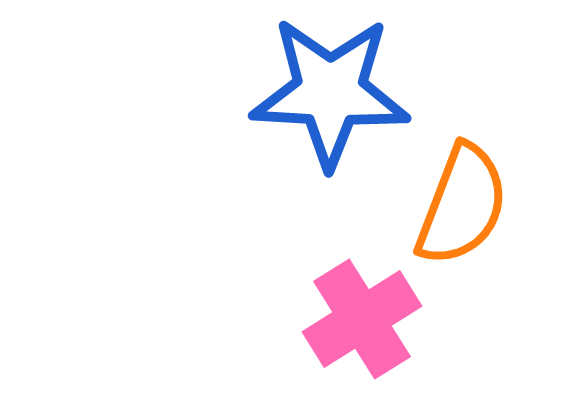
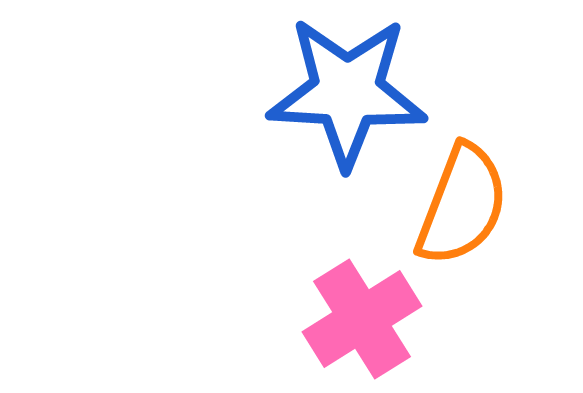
blue star: moved 17 px right
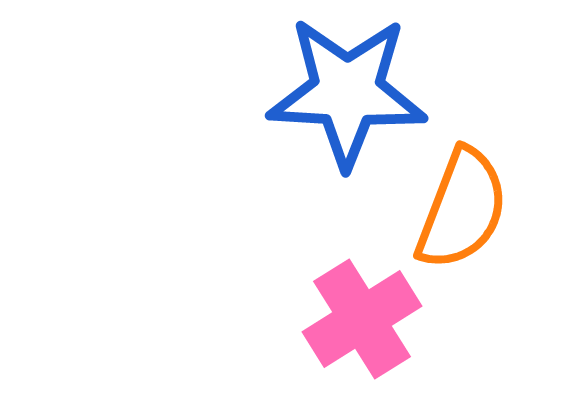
orange semicircle: moved 4 px down
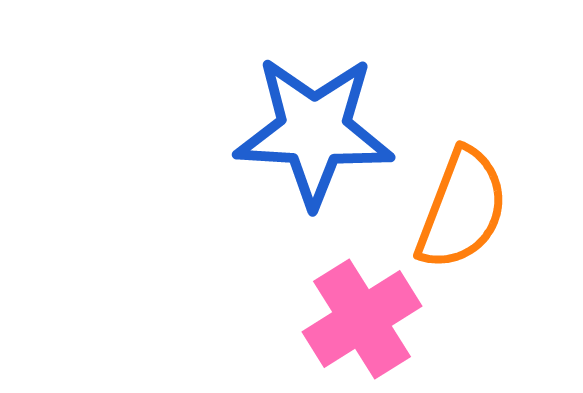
blue star: moved 33 px left, 39 px down
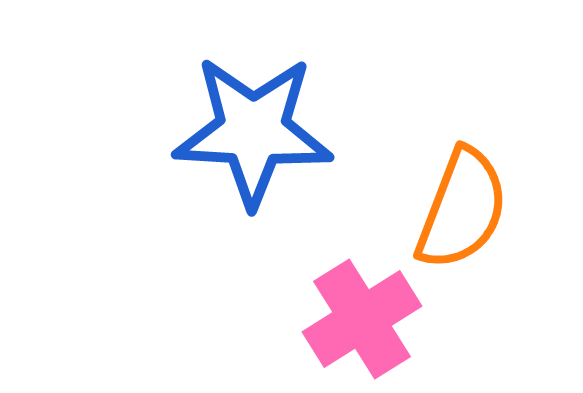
blue star: moved 61 px left
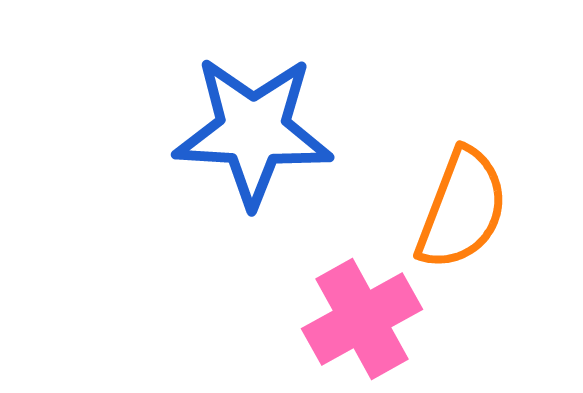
pink cross: rotated 3 degrees clockwise
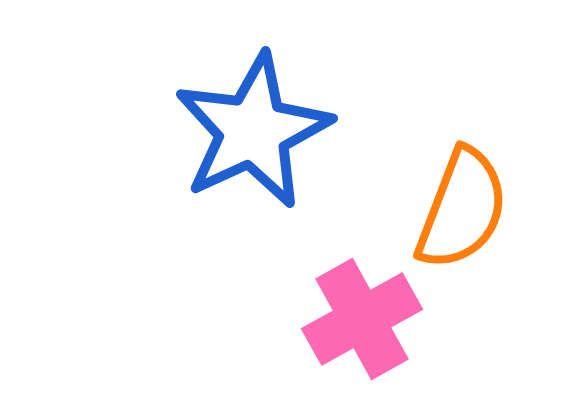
blue star: rotated 28 degrees counterclockwise
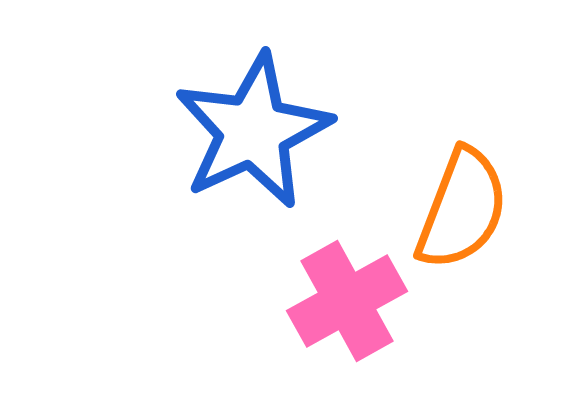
pink cross: moved 15 px left, 18 px up
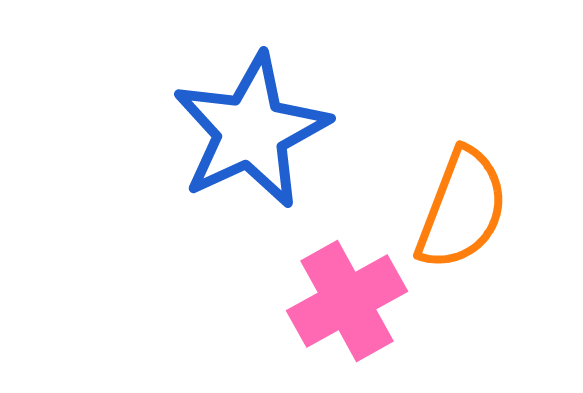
blue star: moved 2 px left
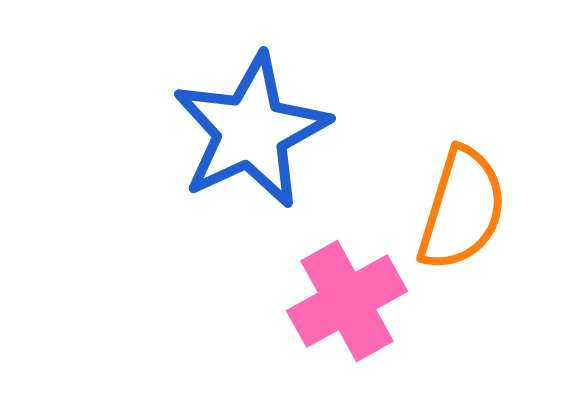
orange semicircle: rotated 4 degrees counterclockwise
